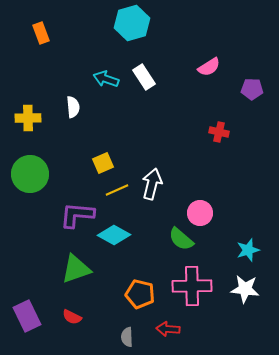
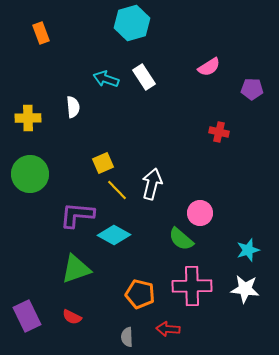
yellow line: rotated 70 degrees clockwise
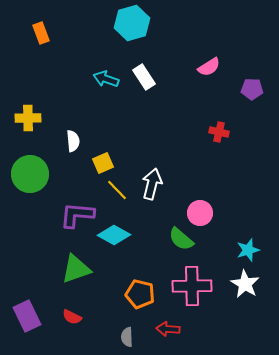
white semicircle: moved 34 px down
white star: moved 5 px up; rotated 24 degrees clockwise
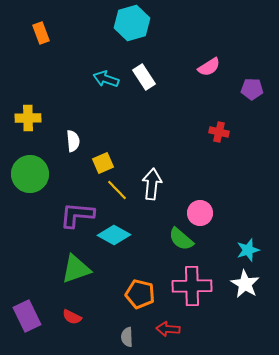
white arrow: rotated 8 degrees counterclockwise
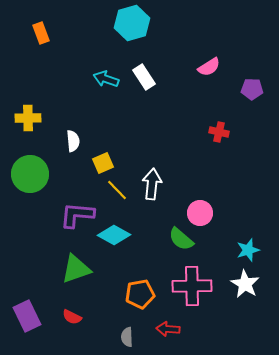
orange pentagon: rotated 24 degrees counterclockwise
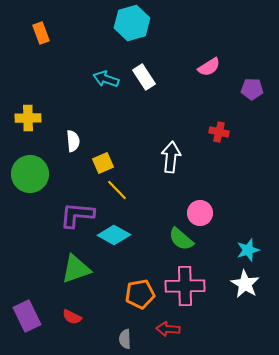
white arrow: moved 19 px right, 27 px up
pink cross: moved 7 px left
gray semicircle: moved 2 px left, 2 px down
